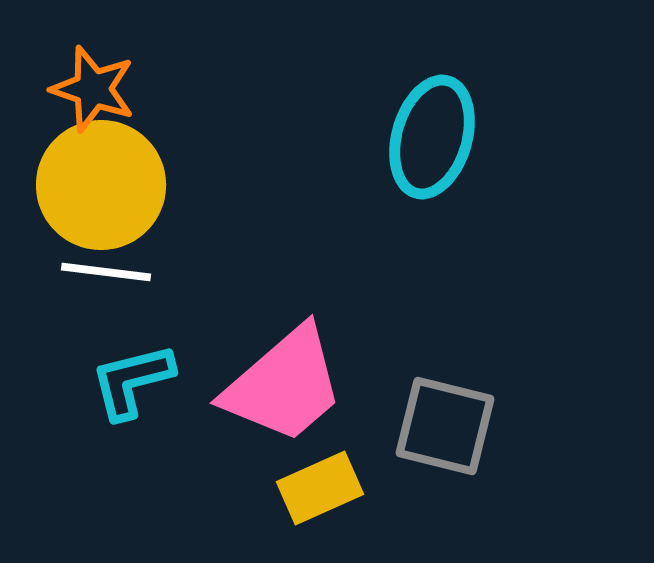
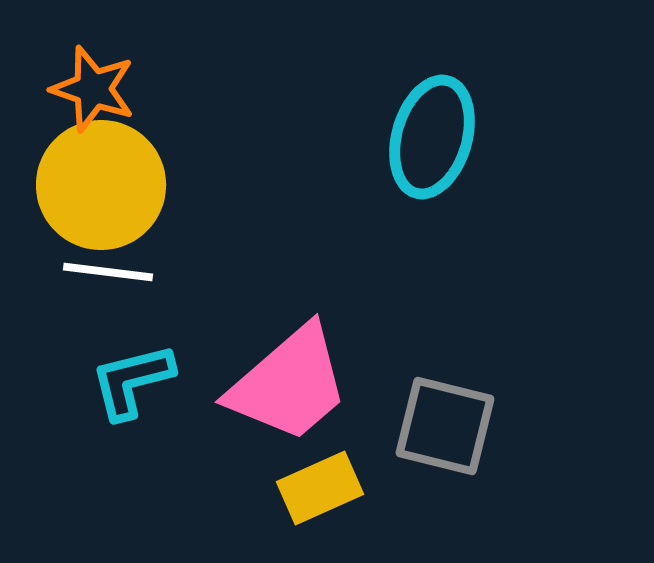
white line: moved 2 px right
pink trapezoid: moved 5 px right, 1 px up
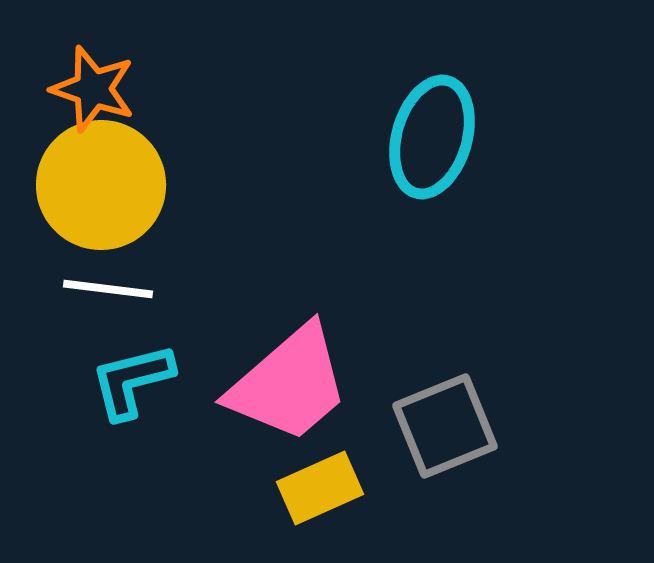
white line: moved 17 px down
gray square: rotated 36 degrees counterclockwise
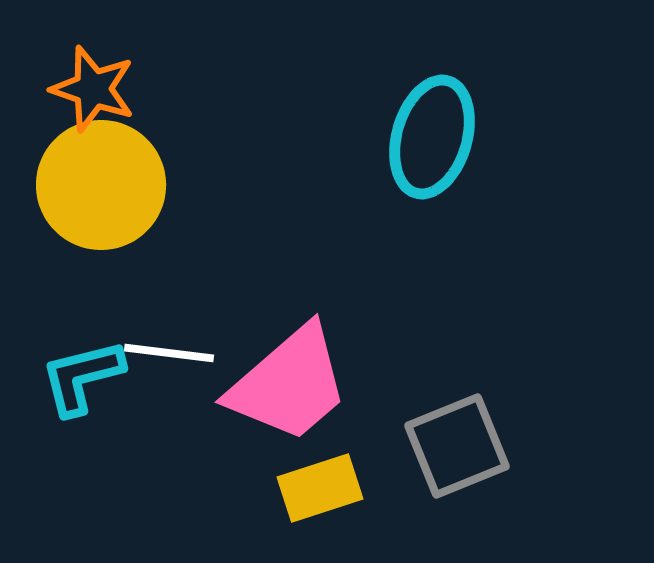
white line: moved 61 px right, 64 px down
cyan L-shape: moved 50 px left, 4 px up
gray square: moved 12 px right, 20 px down
yellow rectangle: rotated 6 degrees clockwise
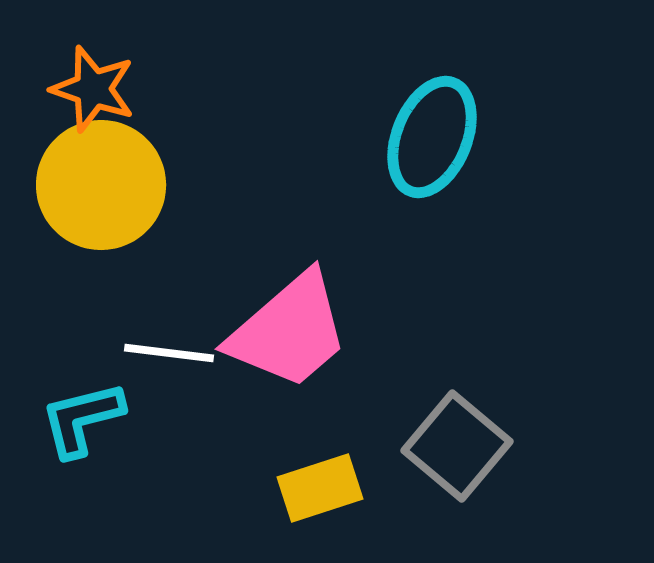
cyan ellipse: rotated 6 degrees clockwise
cyan L-shape: moved 42 px down
pink trapezoid: moved 53 px up
gray square: rotated 28 degrees counterclockwise
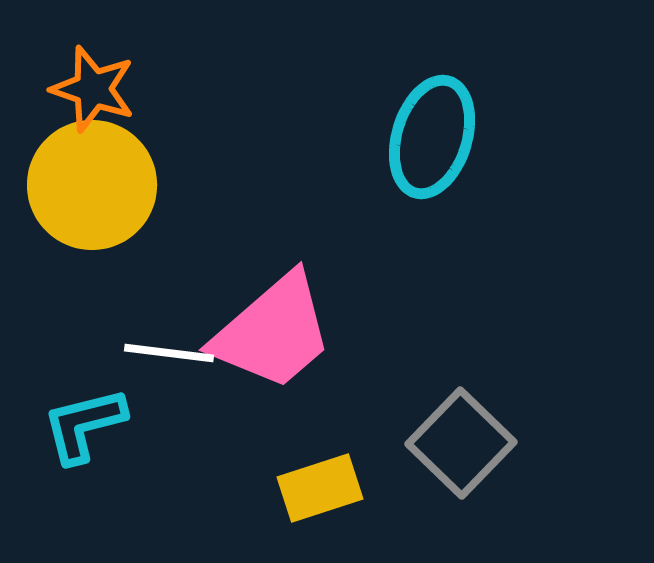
cyan ellipse: rotated 5 degrees counterclockwise
yellow circle: moved 9 px left
pink trapezoid: moved 16 px left, 1 px down
cyan L-shape: moved 2 px right, 6 px down
gray square: moved 4 px right, 3 px up; rotated 4 degrees clockwise
